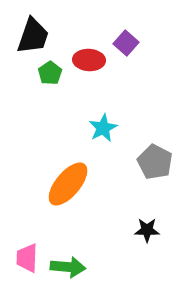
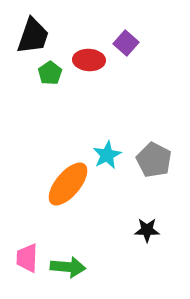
cyan star: moved 4 px right, 27 px down
gray pentagon: moved 1 px left, 2 px up
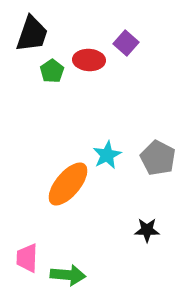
black trapezoid: moved 1 px left, 2 px up
green pentagon: moved 2 px right, 2 px up
gray pentagon: moved 4 px right, 2 px up
green arrow: moved 8 px down
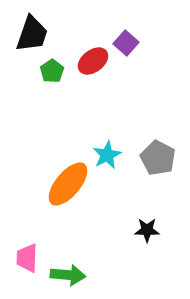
red ellipse: moved 4 px right, 1 px down; rotated 40 degrees counterclockwise
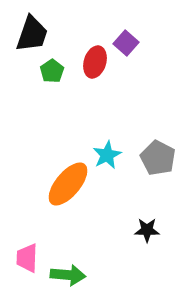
red ellipse: moved 2 px right, 1 px down; rotated 36 degrees counterclockwise
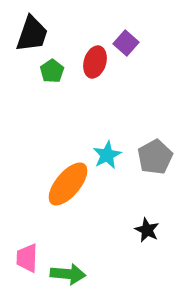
gray pentagon: moved 3 px left, 1 px up; rotated 16 degrees clockwise
black star: rotated 25 degrees clockwise
green arrow: moved 1 px up
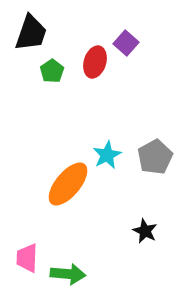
black trapezoid: moved 1 px left, 1 px up
black star: moved 2 px left, 1 px down
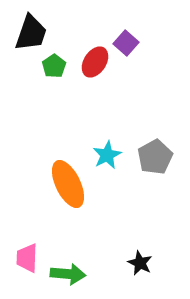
red ellipse: rotated 16 degrees clockwise
green pentagon: moved 2 px right, 5 px up
orange ellipse: rotated 66 degrees counterclockwise
black star: moved 5 px left, 32 px down
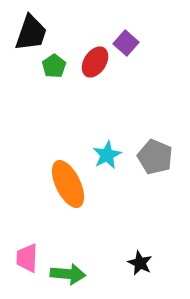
gray pentagon: rotated 20 degrees counterclockwise
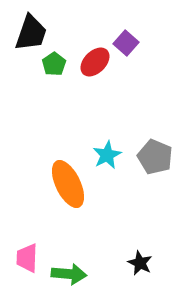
red ellipse: rotated 12 degrees clockwise
green pentagon: moved 2 px up
green arrow: moved 1 px right
